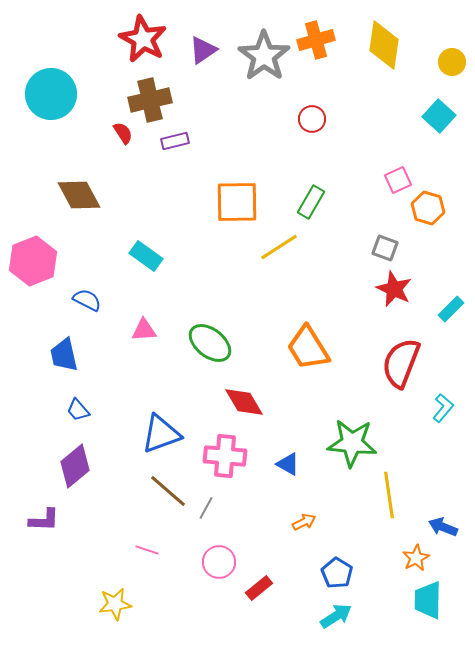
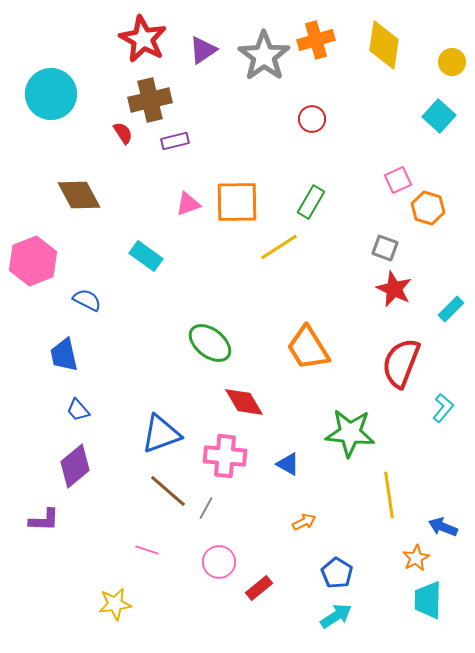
pink triangle at (144, 330): moved 44 px right, 126 px up; rotated 16 degrees counterclockwise
green star at (352, 443): moved 2 px left, 10 px up
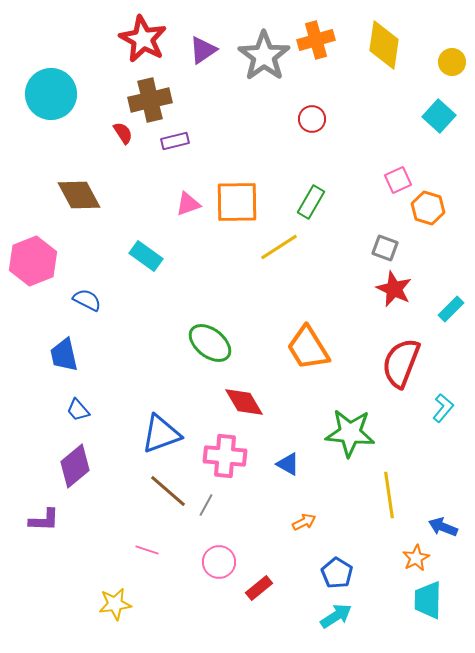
gray line at (206, 508): moved 3 px up
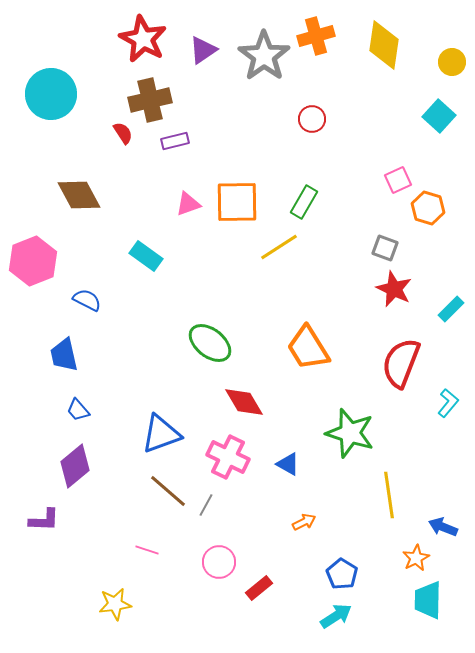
orange cross at (316, 40): moved 4 px up
green rectangle at (311, 202): moved 7 px left
cyan L-shape at (443, 408): moved 5 px right, 5 px up
green star at (350, 433): rotated 12 degrees clockwise
pink cross at (225, 456): moved 3 px right, 1 px down; rotated 21 degrees clockwise
blue pentagon at (337, 573): moved 5 px right, 1 px down
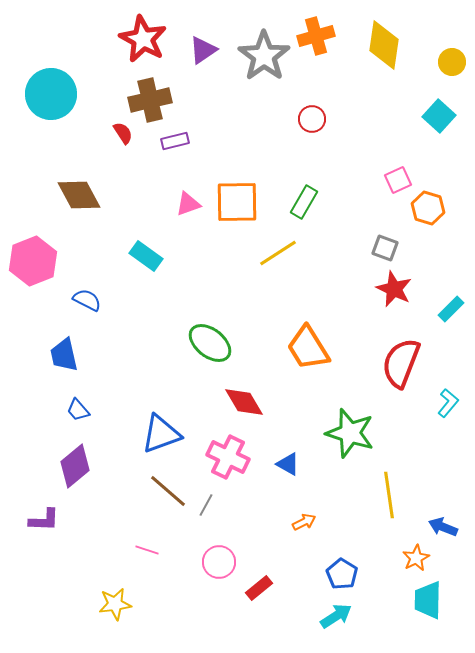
yellow line at (279, 247): moved 1 px left, 6 px down
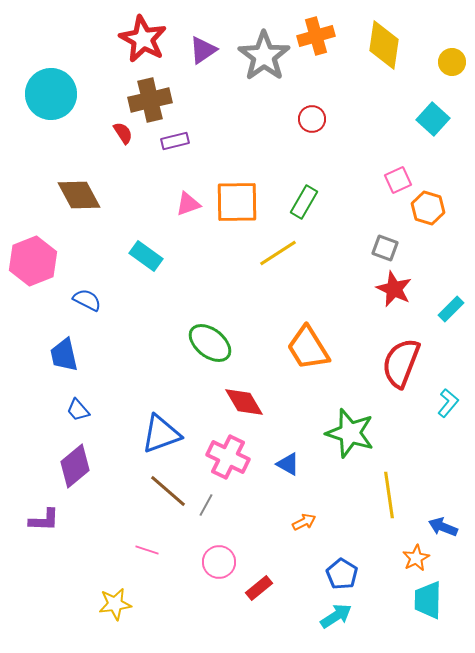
cyan square at (439, 116): moved 6 px left, 3 px down
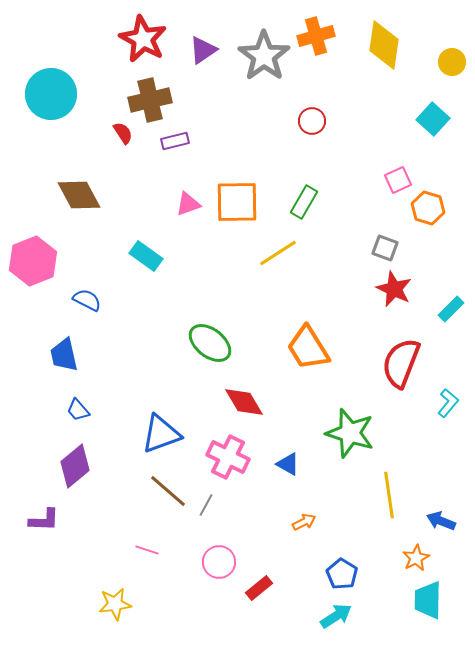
red circle at (312, 119): moved 2 px down
blue arrow at (443, 527): moved 2 px left, 6 px up
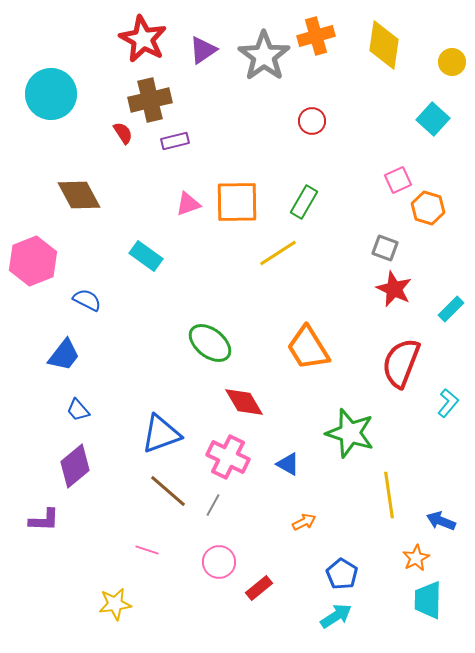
blue trapezoid at (64, 355): rotated 129 degrees counterclockwise
gray line at (206, 505): moved 7 px right
